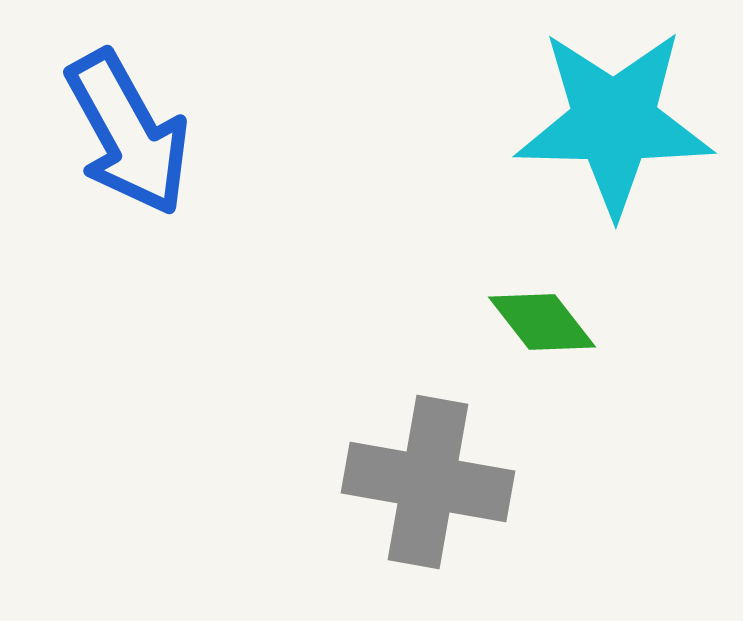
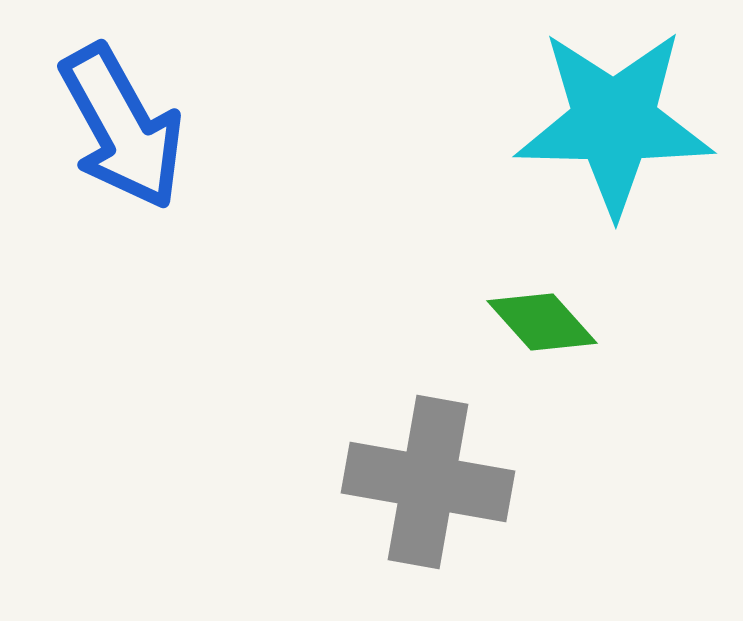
blue arrow: moved 6 px left, 6 px up
green diamond: rotated 4 degrees counterclockwise
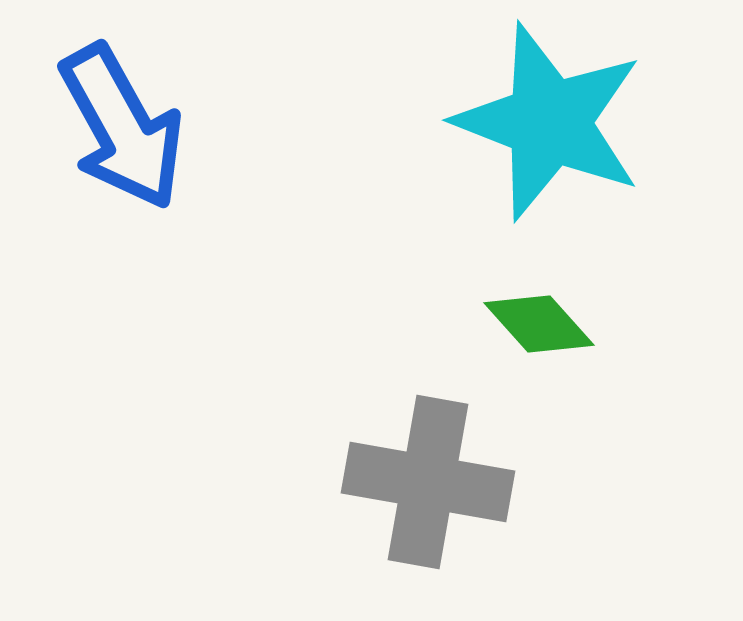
cyan star: moved 65 px left; rotated 20 degrees clockwise
green diamond: moved 3 px left, 2 px down
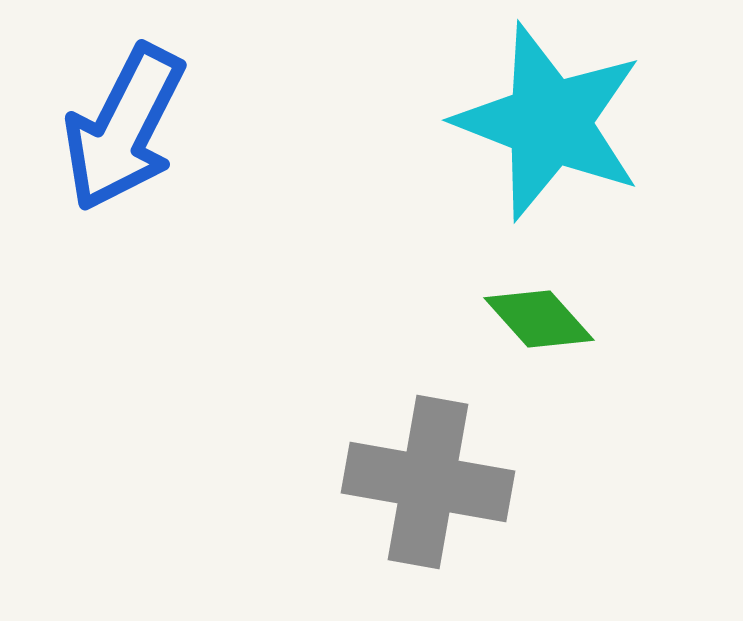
blue arrow: moved 2 px right, 1 px down; rotated 56 degrees clockwise
green diamond: moved 5 px up
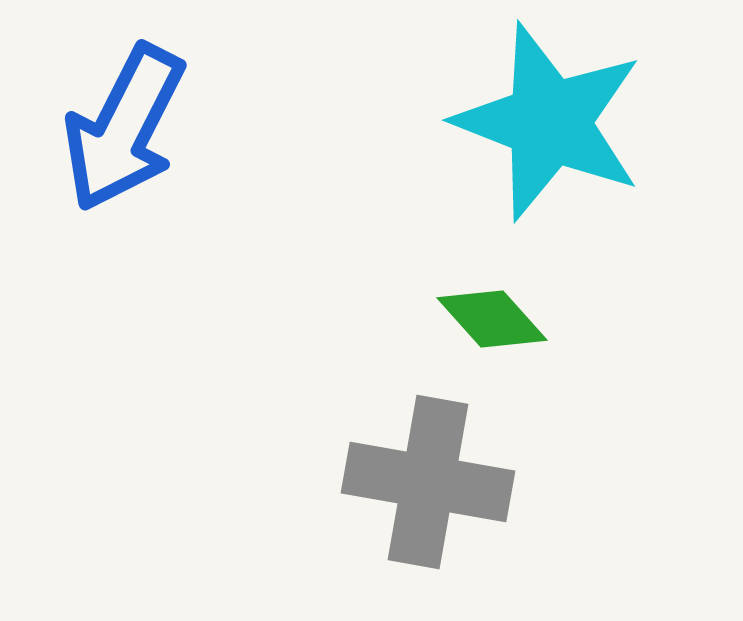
green diamond: moved 47 px left
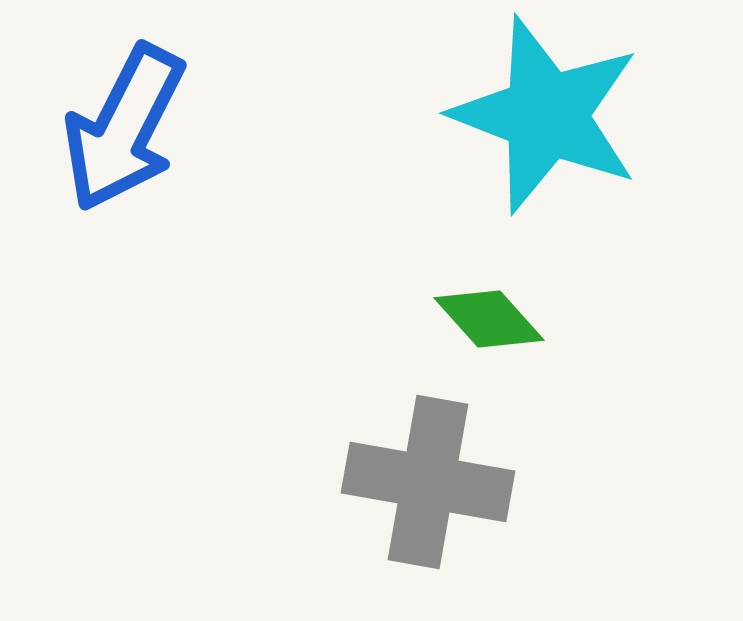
cyan star: moved 3 px left, 7 px up
green diamond: moved 3 px left
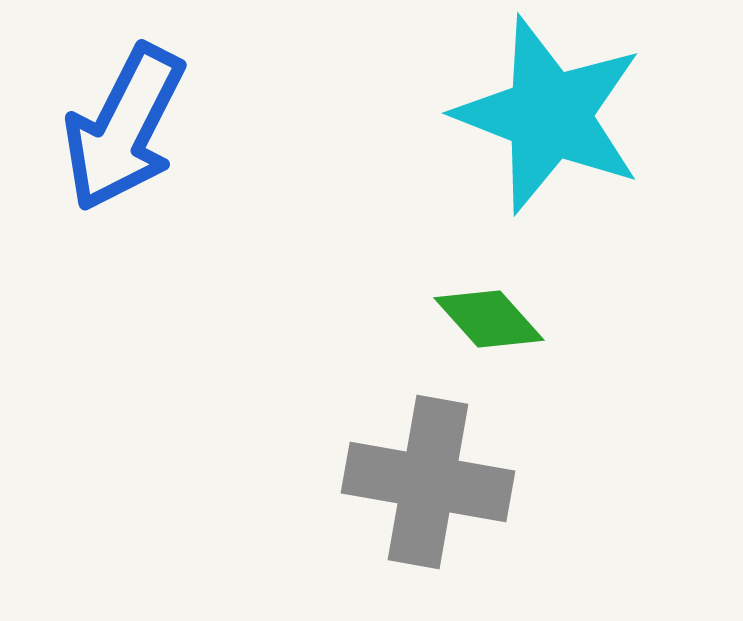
cyan star: moved 3 px right
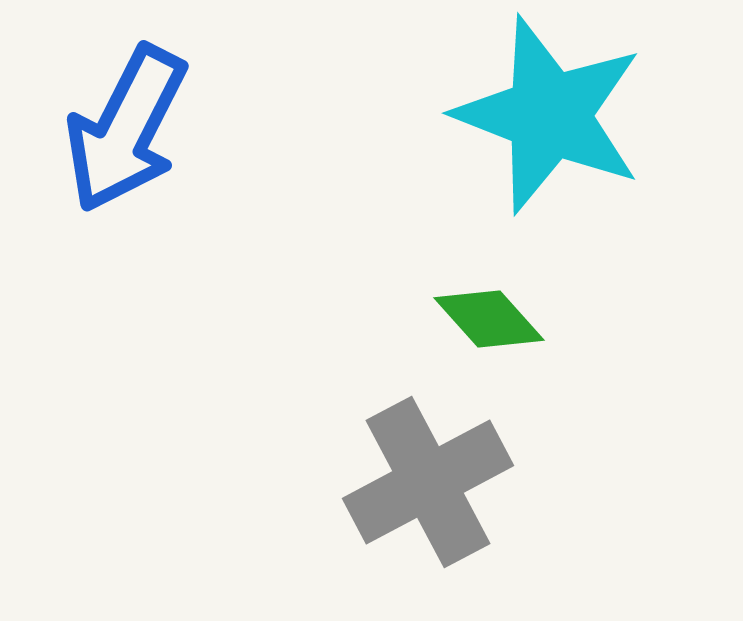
blue arrow: moved 2 px right, 1 px down
gray cross: rotated 38 degrees counterclockwise
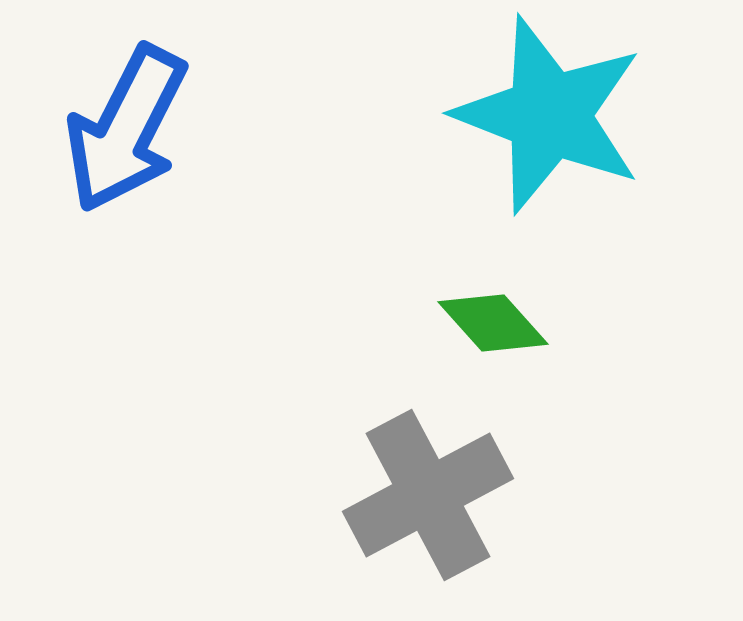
green diamond: moved 4 px right, 4 px down
gray cross: moved 13 px down
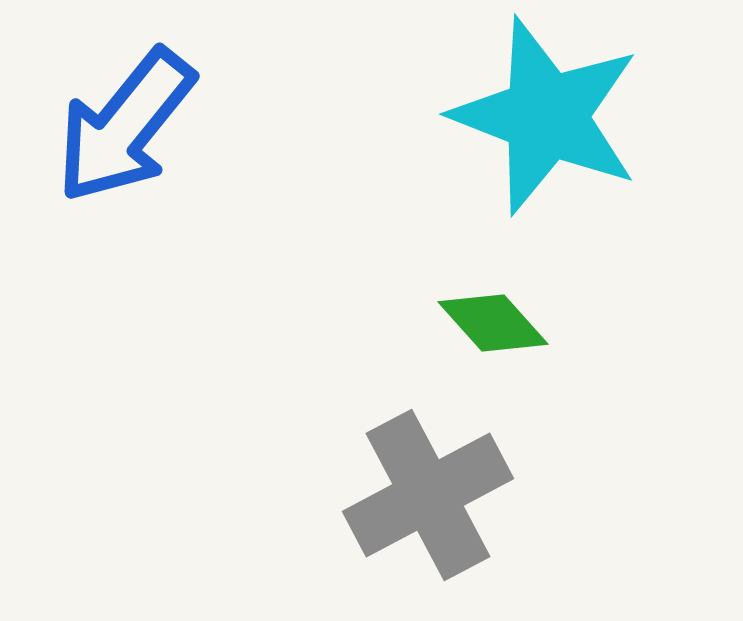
cyan star: moved 3 px left, 1 px down
blue arrow: moved 1 px left, 3 px up; rotated 12 degrees clockwise
